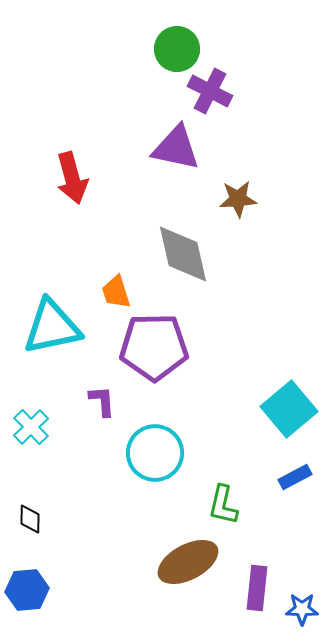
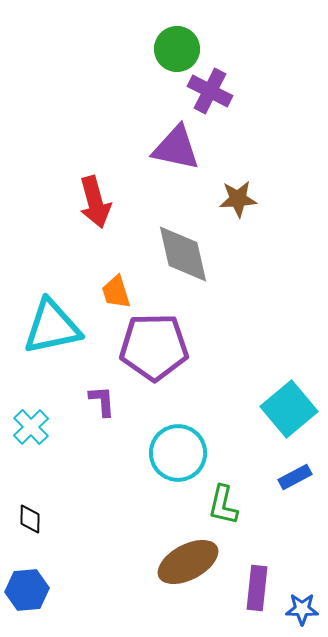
red arrow: moved 23 px right, 24 px down
cyan circle: moved 23 px right
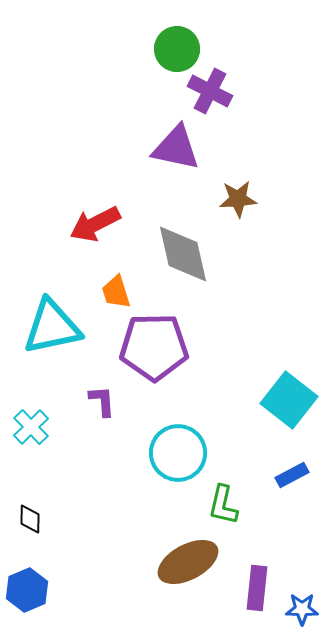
red arrow: moved 22 px down; rotated 78 degrees clockwise
cyan square: moved 9 px up; rotated 12 degrees counterclockwise
blue rectangle: moved 3 px left, 2 px up
blue hexagon: rotated 18 degrees counterclockwise
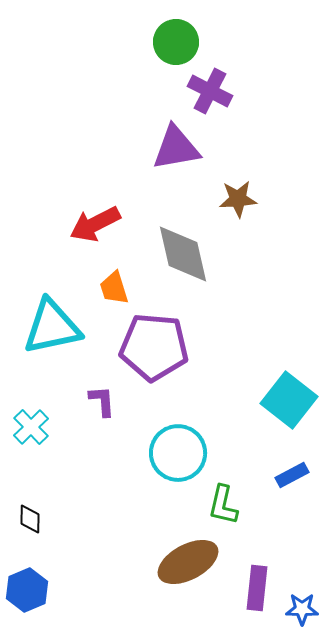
green circle: moved 1 px left, 7 px up
purple triangle: rotated 22 degrees counterclockwise
orange trapezoid: moved 2 px left, 4 px up
purple pentagon: rotated 6 degrees clockwise
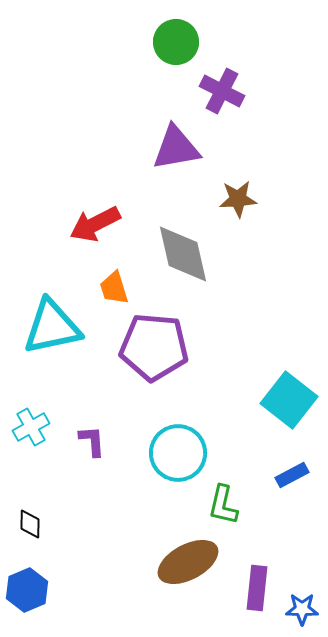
purple cross: moved 12 px right
purple L-shape: moved 10 px left, 40 px down
cyan cross: rotated 15 degrees clockwise
black diamond: moved 5 px down
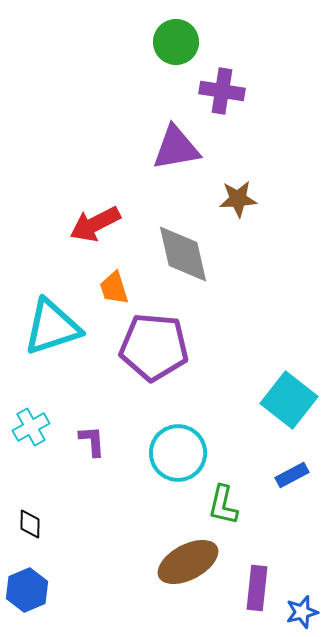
purple cross: rotated 18 degrees counterclockwise
cyan triangle: rotated 6 degrees counterclockwise
blue star: moved 3 px down; rotated 16 degrees counterclockwise
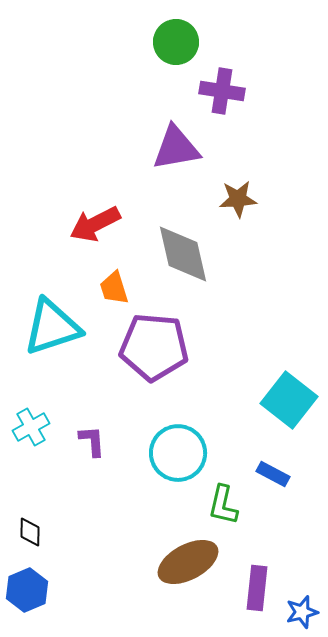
blue rectangle: moved 19 px left, 1 px up; rotated 56 degrees clockwise
black diamond: moved 8 px down
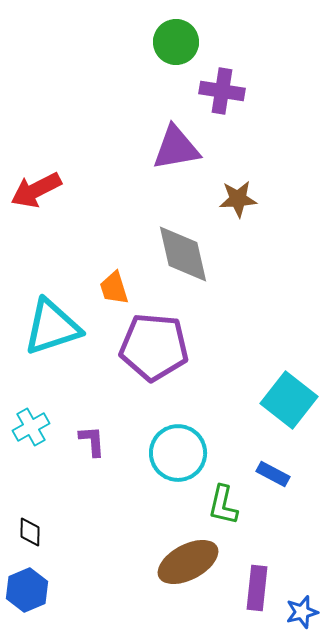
red arrow: moved 59 px left, 34 px up
